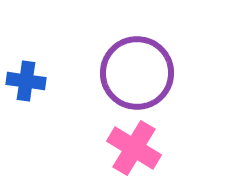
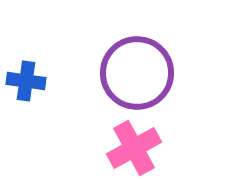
pink cross: rotated 30 degrees clockwise
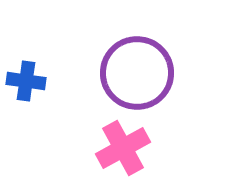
pink cross: moved 11 px left
